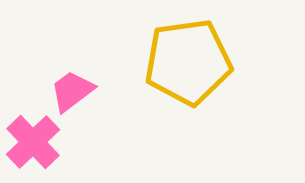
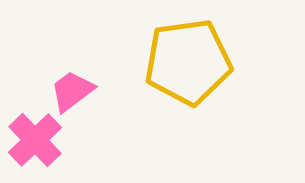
pink cross: moved 2 px right, 2 px up
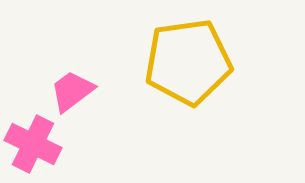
pink cross: moved 2 px left, 4 px down; rotated 20 degrees counterclockwise
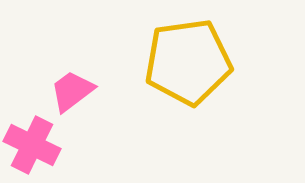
pink cross: moved 1 px left, 1 px down
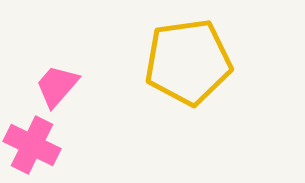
pink trapezoid: moved 15 px left, 5 px up; rotated 12 degrees counterclockwise
